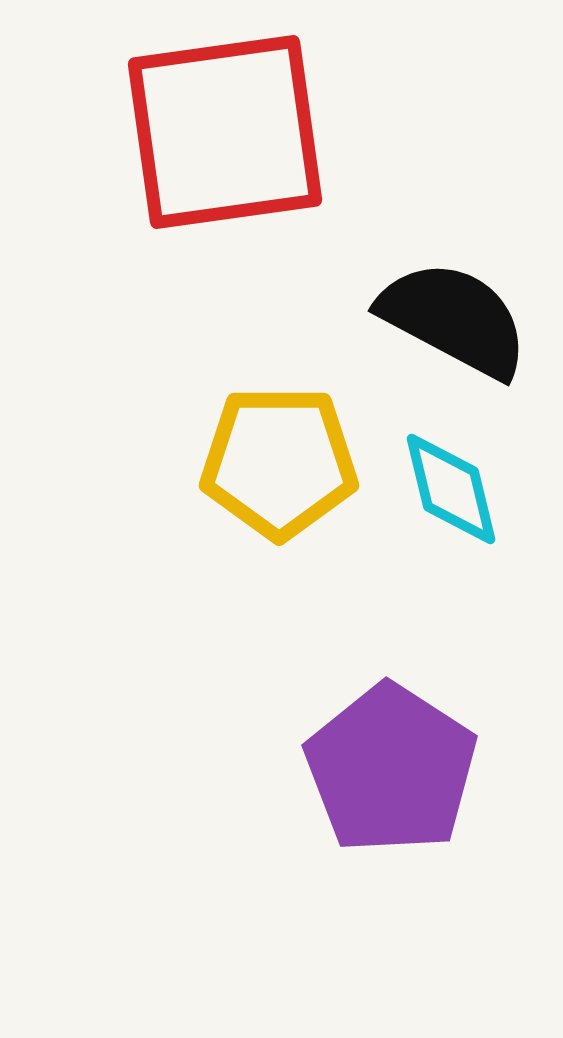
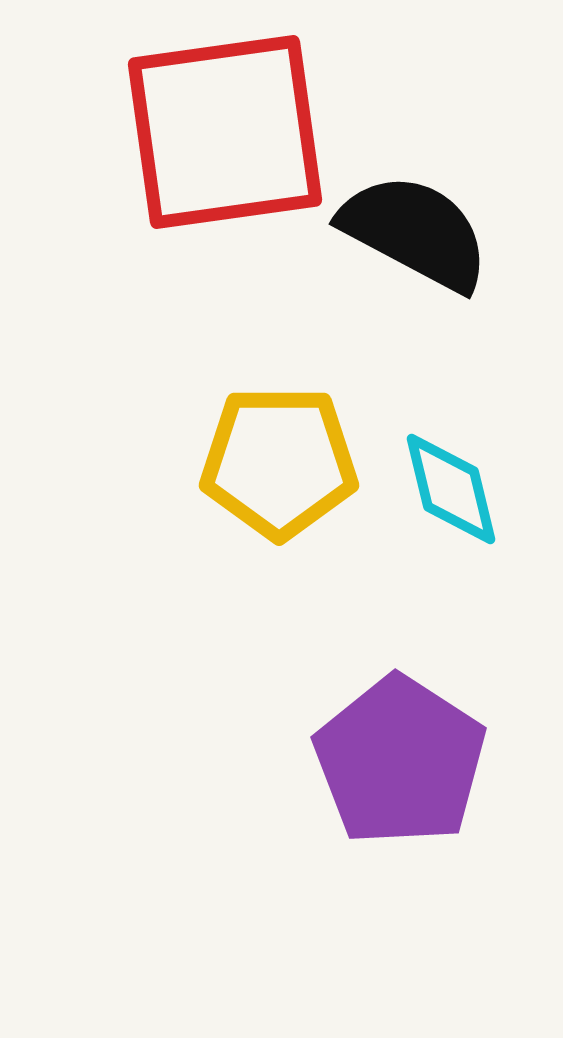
black semicircle: moved 39 px left, 87 px up
purple pentagon: moved 9 px right, 8 px up
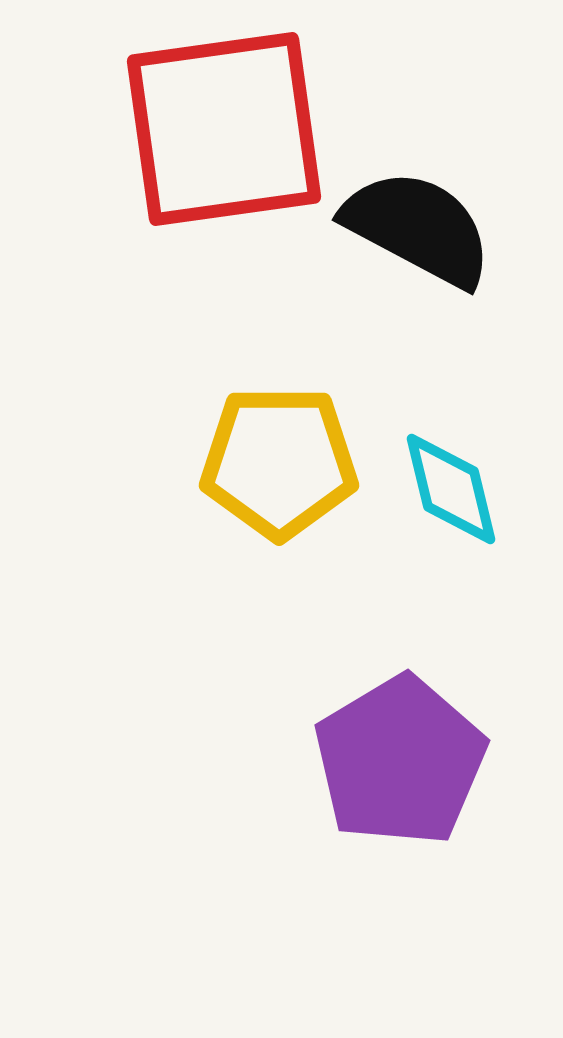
red square: moved 1 px left, 3 px up
black semicircle: moved 3 px right, 4 px up
purple pentagon: rotated 8 degrees clockwise
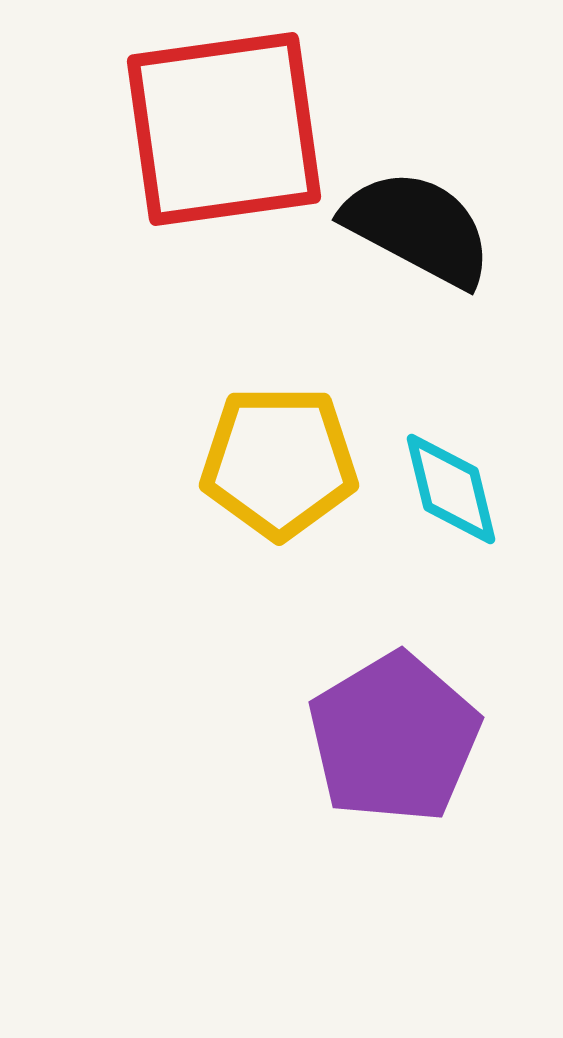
purple pentagon: moved 6 px left, 23 px up
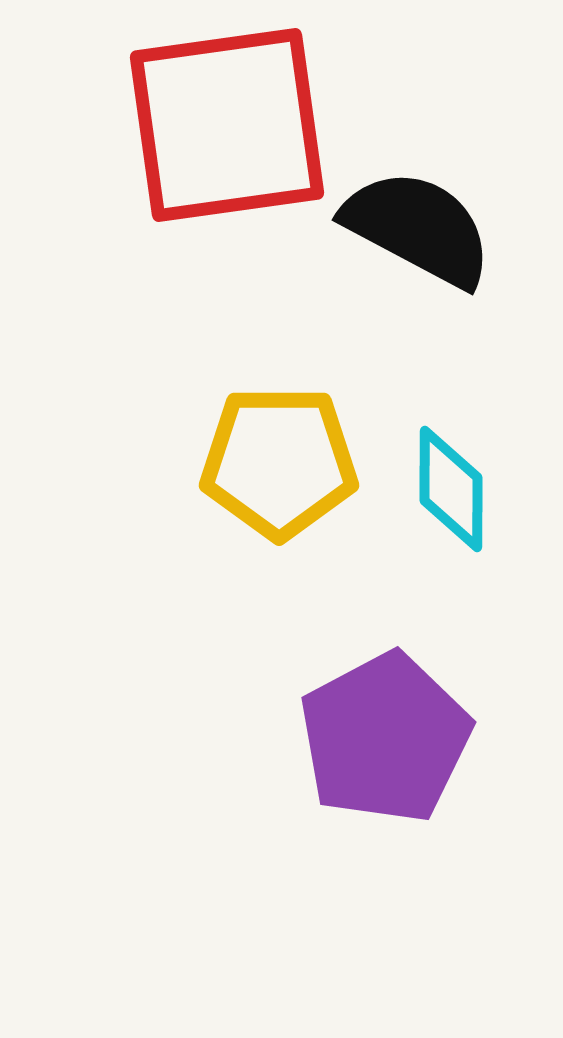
red square: moved 3 px right, 4 px up
cyan diamond: rotated 14 degrees clockwise
purple pentagon: moved 9 px left; rotated 3 degrees clockwise
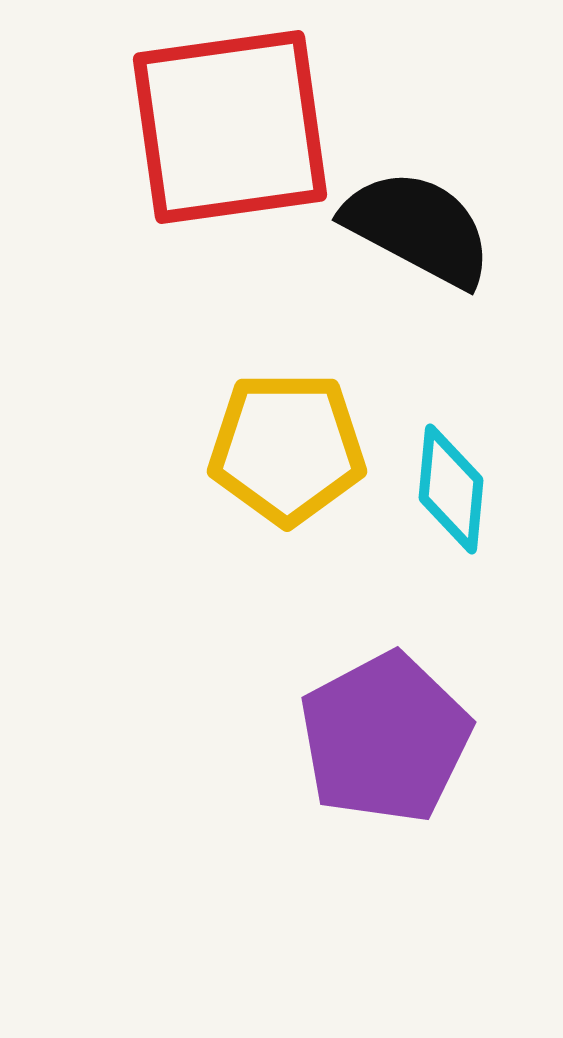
red square: moved 3 px right, 2 px down
yellow pentagon: moved 8 px right, 14 px up
cyan diamond: rotated 5 degrees clockwise
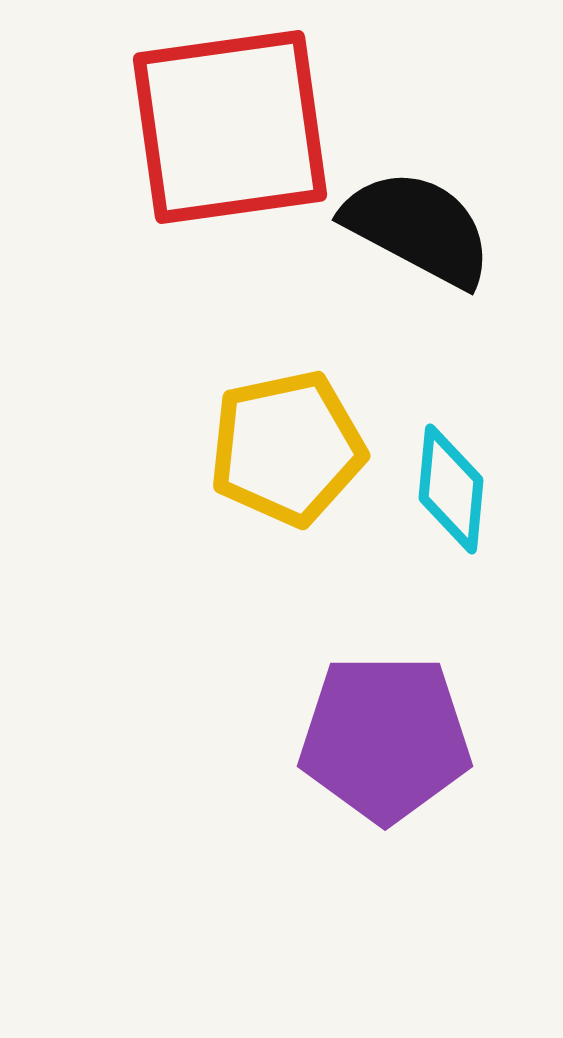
yellow pentagon: rotated 12 degrees counterclockwise
purple pentagon: rotated 28 degrees clockwise
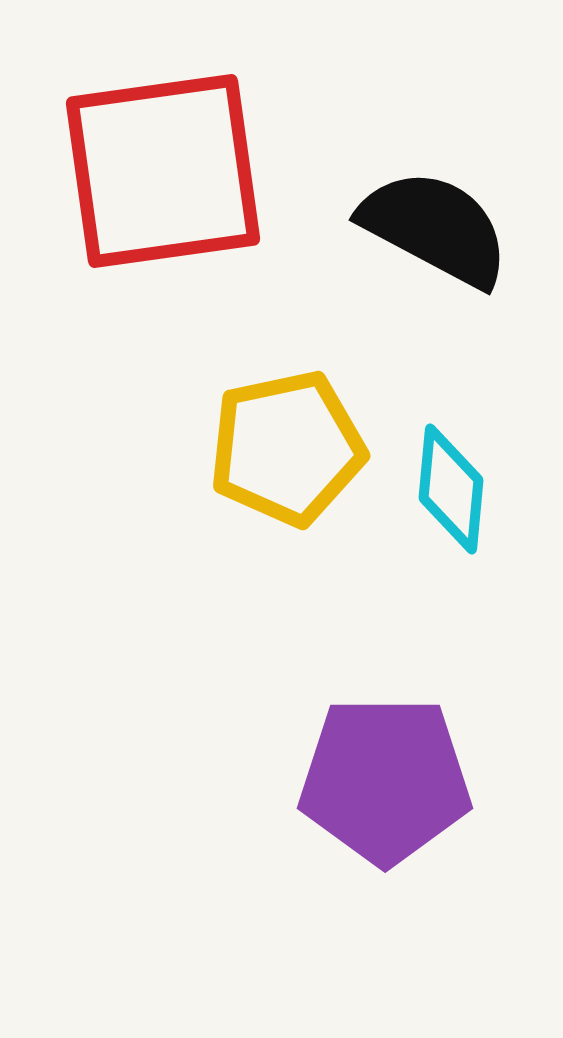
red square: moved 67 px left, 44 px down
black semicircle: moved 17 px right
purple pentagon: moved 42 px down
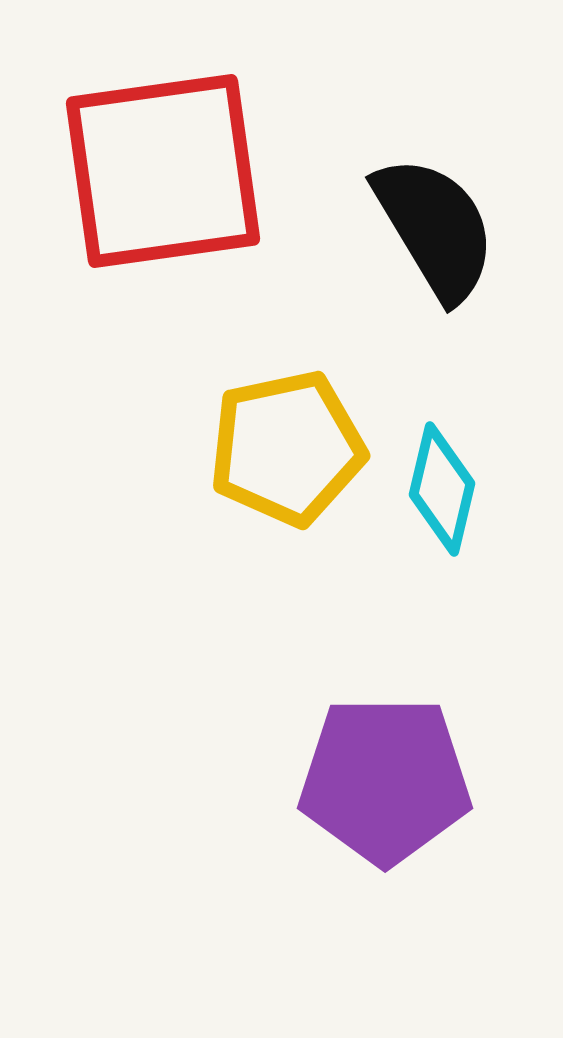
black semicircle: rotated 31 degrees clockwise
cyan diamond: moved 9 px left; rotated 8 degrees clockwise
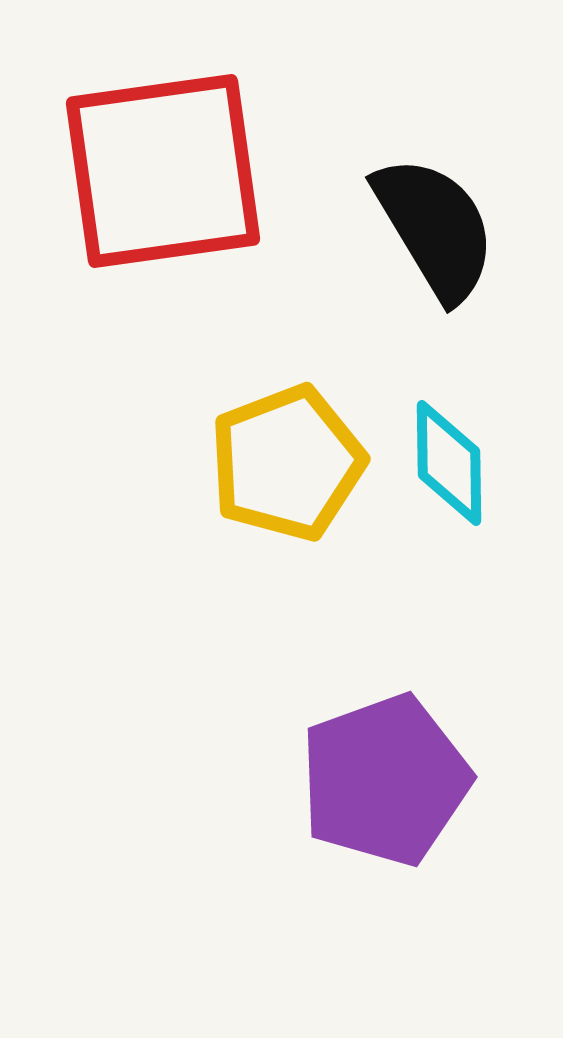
yellow pentagon: moved 15 px down; rotated 9 degrees counterclockwise
cyan diamond: moved 7 px right, 26 px up; rotated 14 degrees counterclockwise
purple pentagon: rotated 20 degrees counterclockwise
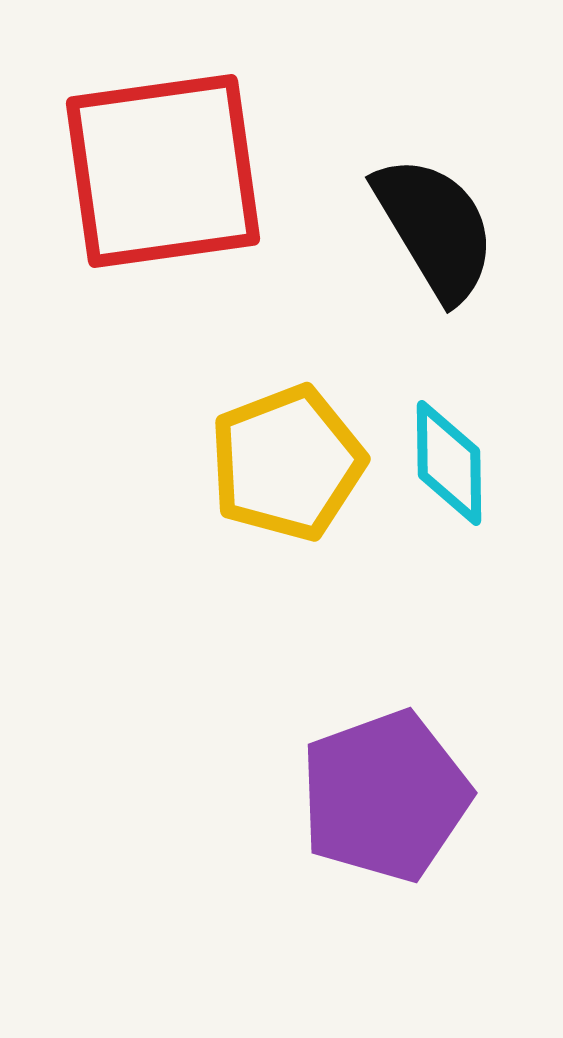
purple pentagon: moved 16 px down
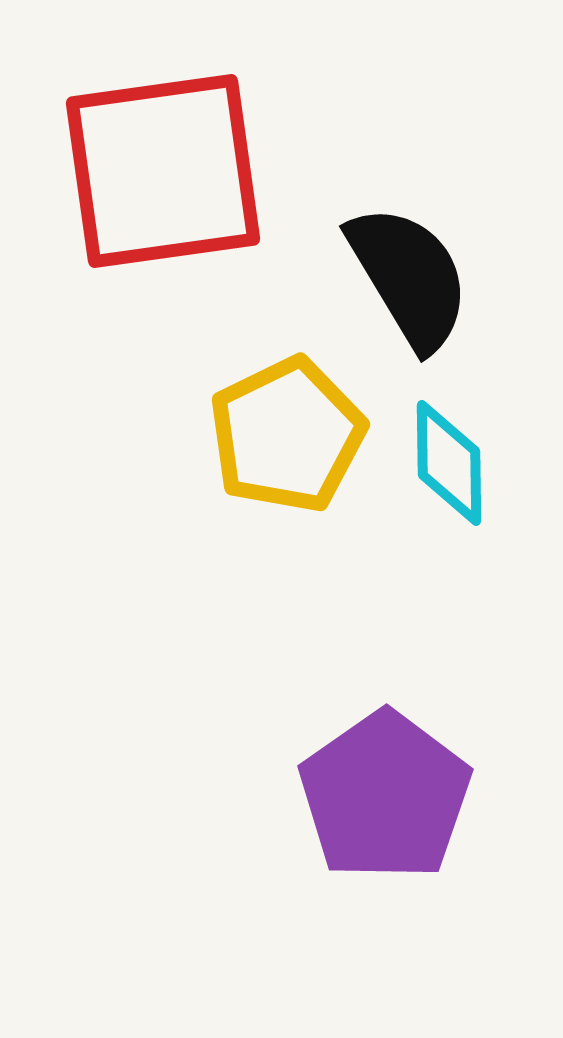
black semicircle: moved 26 px left, 49 px down
yellow pentagon: moved 28 px up; rotated 5 degrees counterclockwise
purple pentagon: rotated 15 degrees counterclockwise
